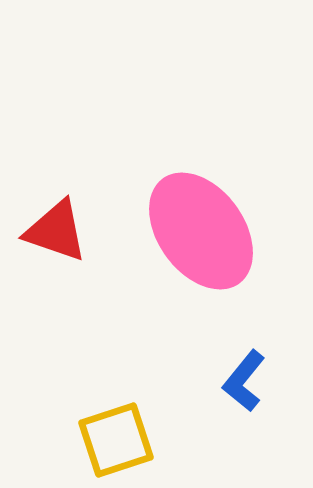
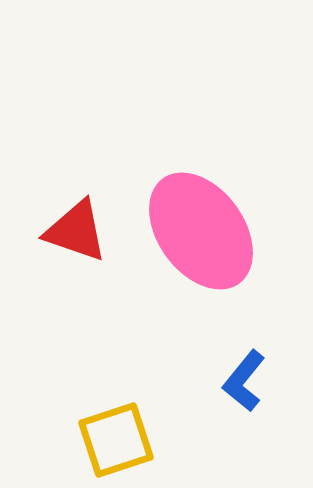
red triangle: moved 20 px right
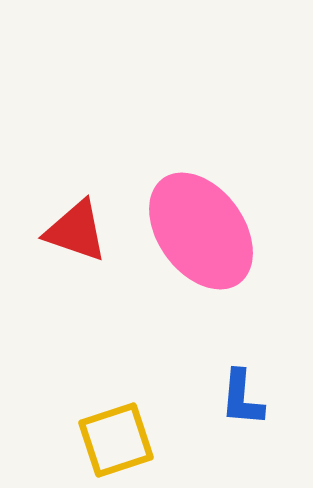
blue L-shape: moved 2 px left, 17 px down; rotated 34 degrees counterclockwise
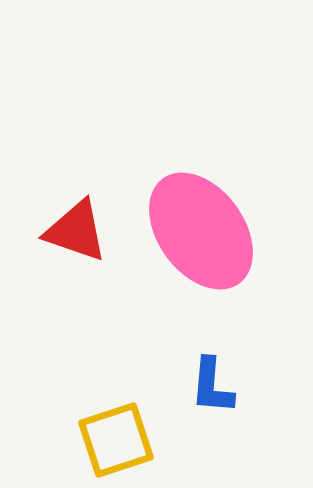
blue L-shape: moved 30 px left, 12 px up
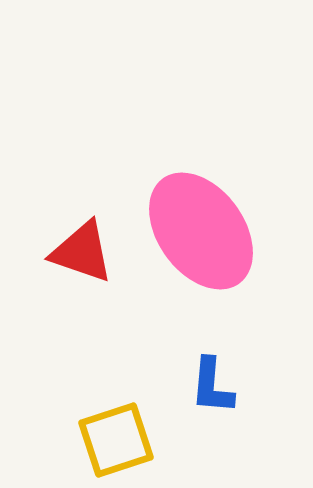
red triangle: moved 6 px right, 21 px down
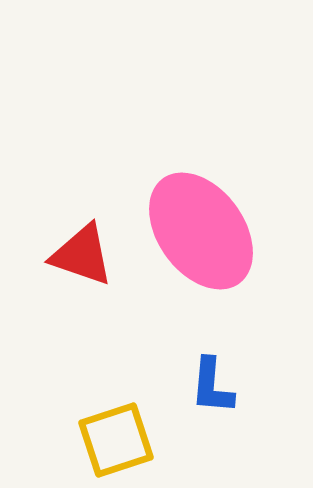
red triangle: moved 3 px down
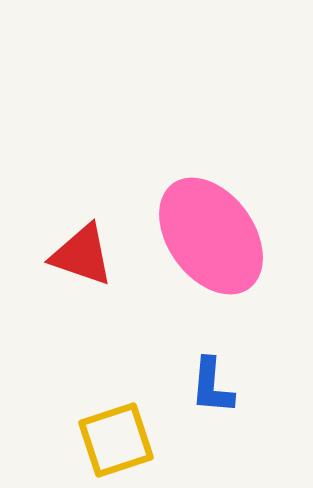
pink ellipse: moved 10 px right, 5 px down
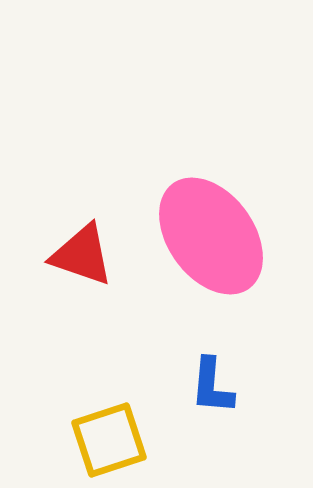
yellow square: moved 7 px left
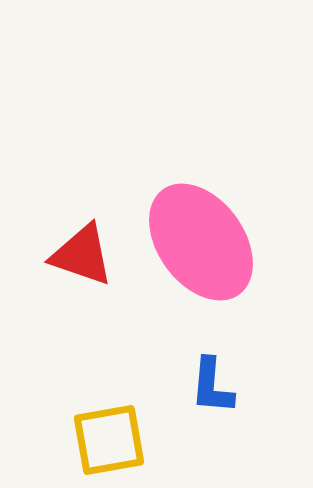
pink ellipse: moved 10 px left, 6 px down
yellow square: rotated 8 degrees clockwise
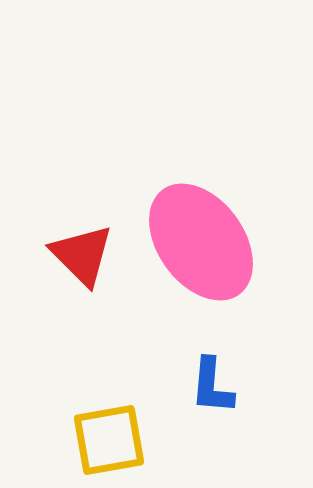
red triangle: rotated 26 degrees clockwise
